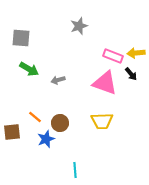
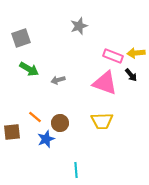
gray square: rotated 24 degrees counterclockwise
black arrow: moved 1 px down
cyan line: moved 1 px right
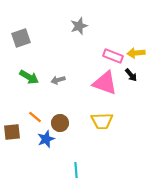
green arrow: moved 8 px down
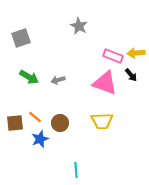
gray star: rotated 24 degrees counterclockwise
brown square: moved 3 px right, 9 px up
blue star: moved 6 px left
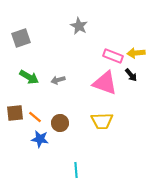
brown square: moved 10 px up
blue star: rotated 30 degrees clockwise
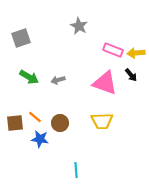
pink rectangle: moved 6 px up
brown square: moved 10 px down
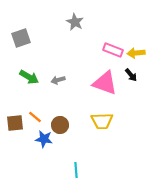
gray star: moved 4 px left, 4 px up
brown circle: moved 2 px down
blue star: moved 4 px right
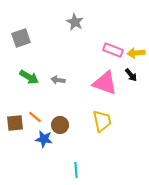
gray arrow: rotated 24 degrees clockwise
yellow trapezoid: rotated 100 degrees counterclockwise
